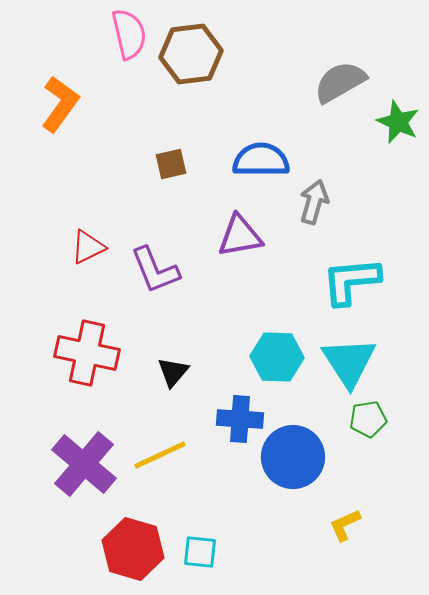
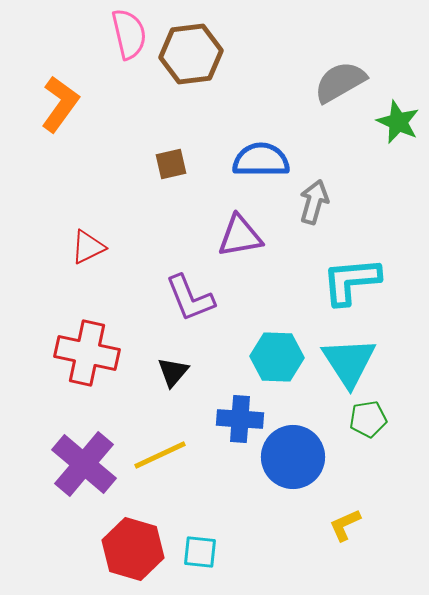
purple L-shape: moved 35 px right, 28 px down
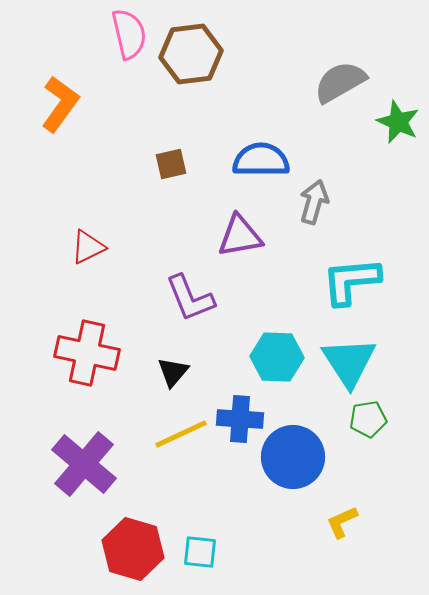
yellow line: moved 21 px right, 21 px up
yellow L-shape: moved 3 px left, 3 px up
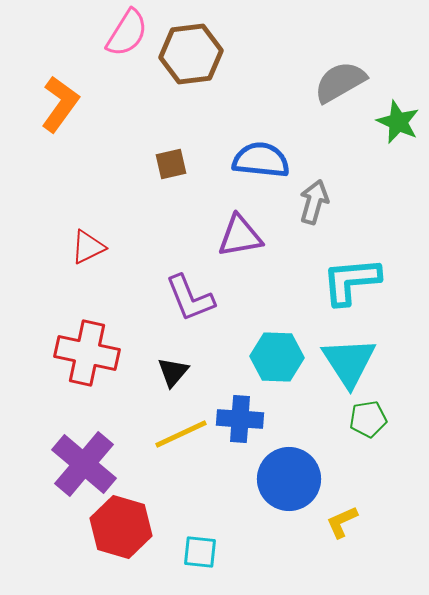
pink semicircle: moved 2 px left, 1 px up; rotated 45 degrees clockwise
blue semicircle: rotated 6 degrees clockwise
blue circle: moved 4 px left, 22 px down
red hexagon: moved 12 px left, 22 px up
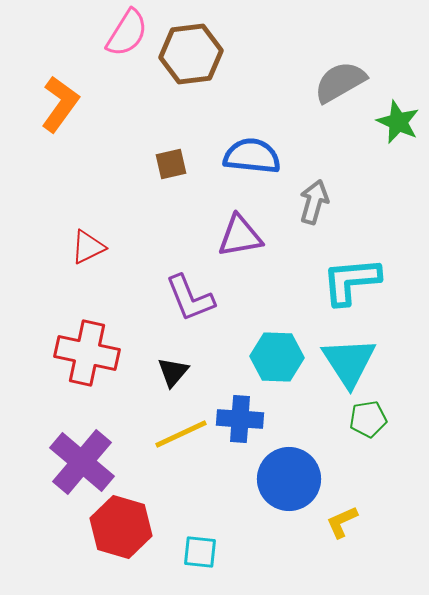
blue semicircle: moved 9 px left, 4 px up
purple cross: moved 2 px left, 2 px up
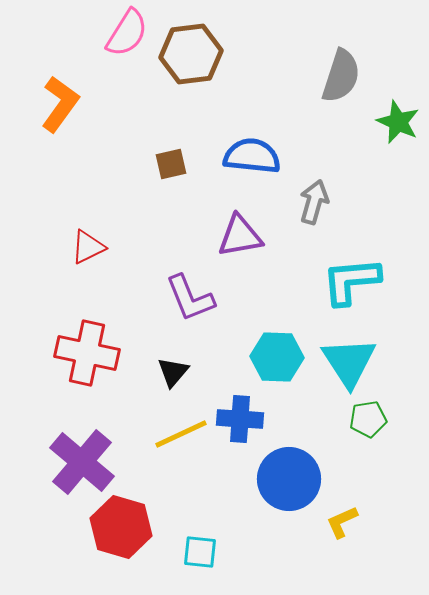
gray semicircle: moved 1 px right, 6 px up; rotated 138 degrees clockwise
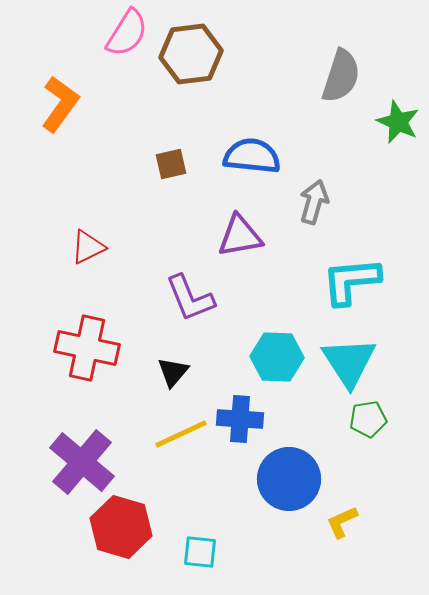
red cross: moved 5 px up
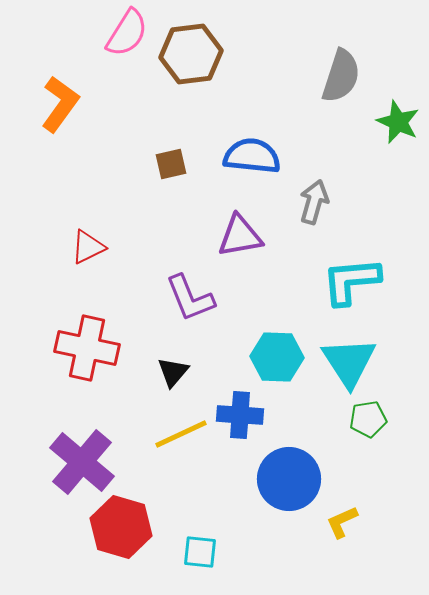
blue cross: moved 4 px up
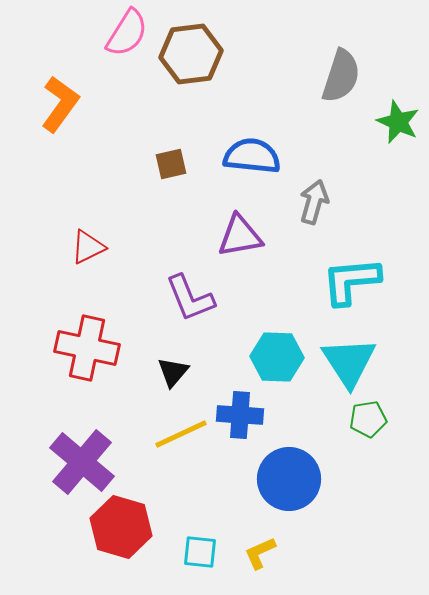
yellow L-shape: moved 82 px left, 31 px down
